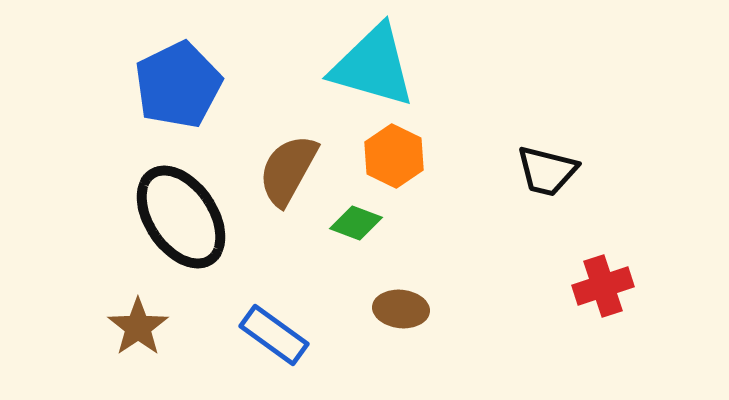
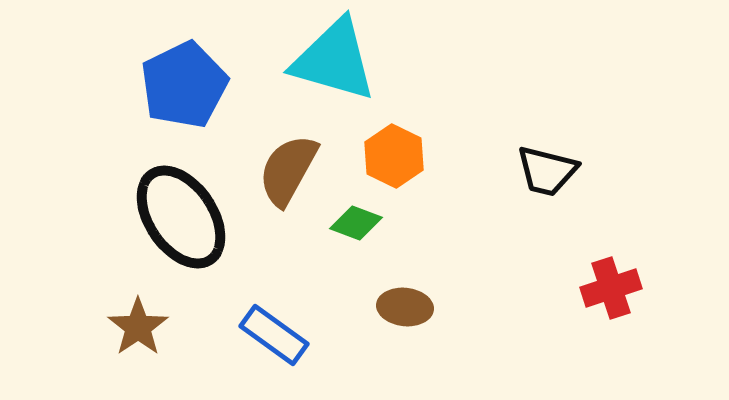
cyan triangle: moved 39 px left, 6 px up
blue pentagon: moved 6 px right
red cross: moved 8 px right, 2 px down
brown ellipse: moved 4 px right, 2 px up
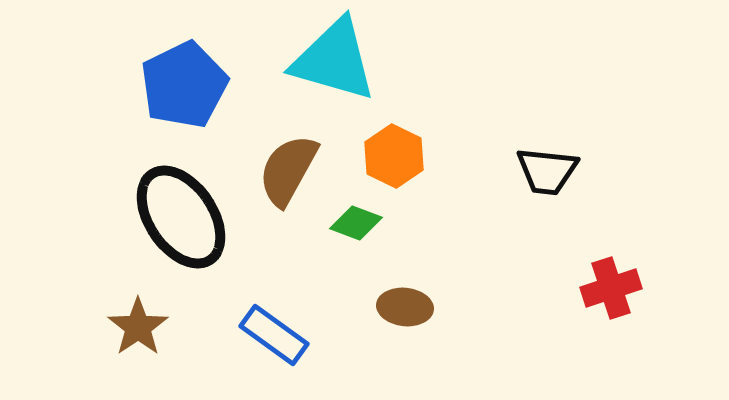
black trapezoid: rotated 8 degrees counterclockwise
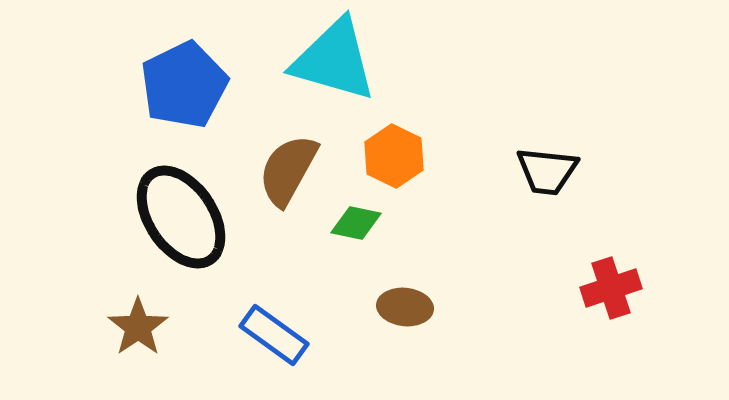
green diamond: rotated 9 degrees counterclockwise
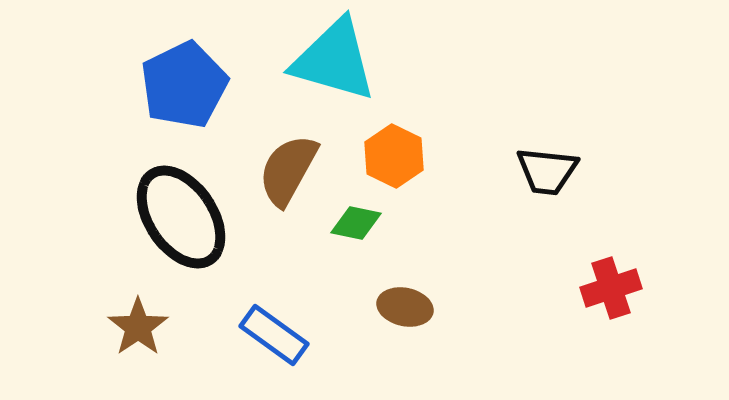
brown ellipse: rotated 6 degrees clockwise
